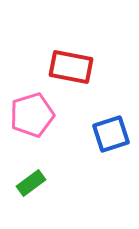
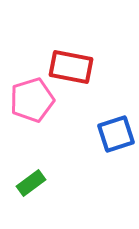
pink pentagon: moved 15 px up
blue square: moved 5 px right
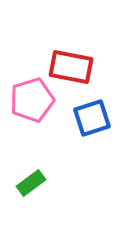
blue square: moved 24 px left, 16 px up
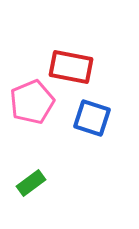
pink pentagon: moved 2 px down; rotated 6 degrees counterclockwise
blue square: rotated 36 degrees clockwise
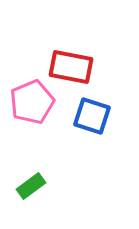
blue square: moved 2 px up
green rectangle: moved 3 px down
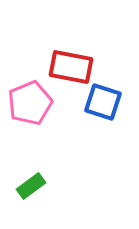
pink pentagon: moved 2 px left, 1 px down
blue square: moved 11 px right, 14 px up
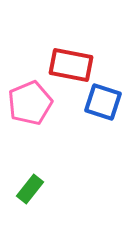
red rectangle: moved 2 px up
green rectangle: moved 1 px left, 3 px down; rotated 16 degrees counterclockwise
